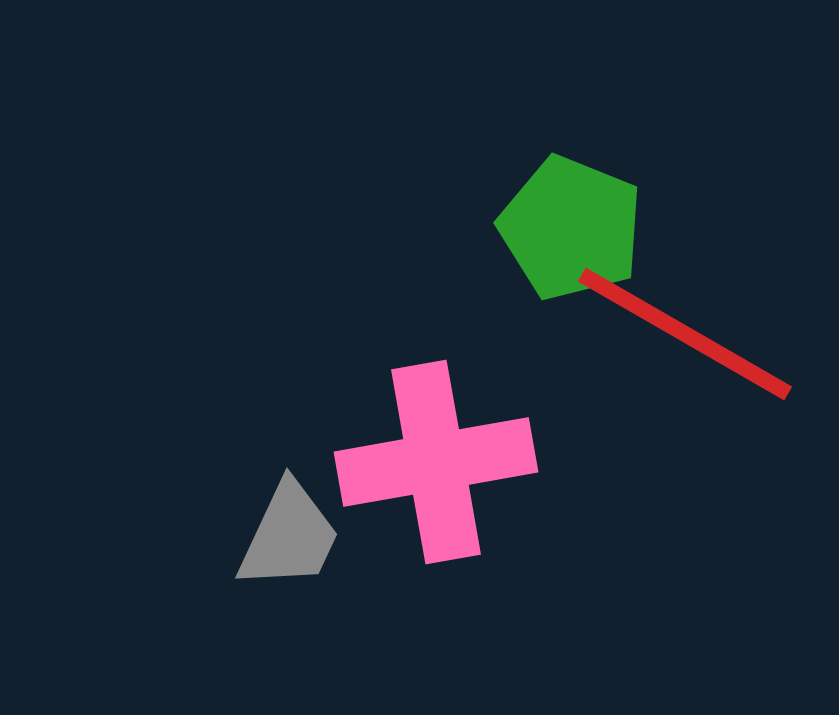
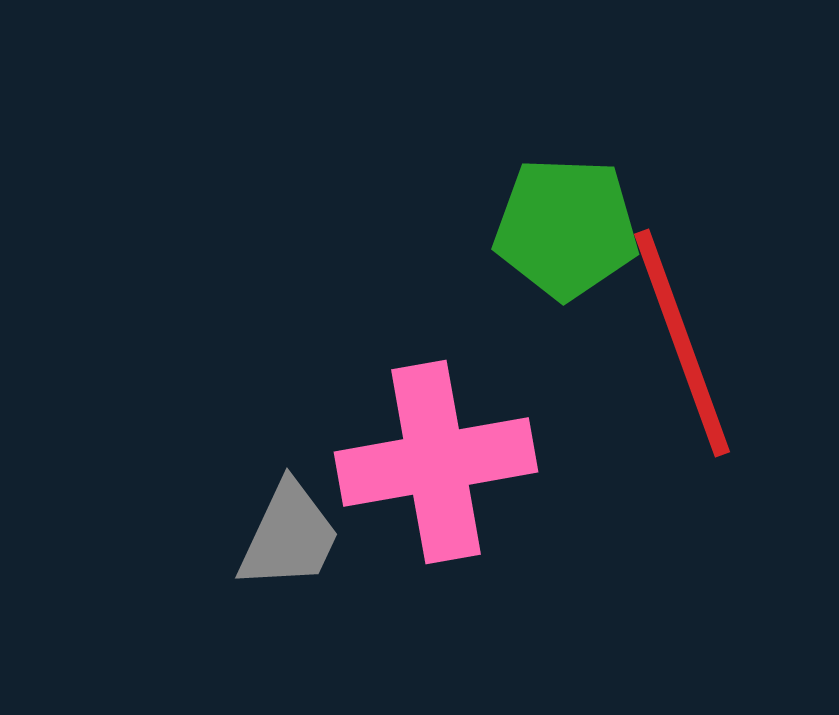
green pentagon: moved 5 px left; rotated 20 degrees counterclockwise
red line: moved 3 px left, 9 px down; rotated 40 degrees clockwise
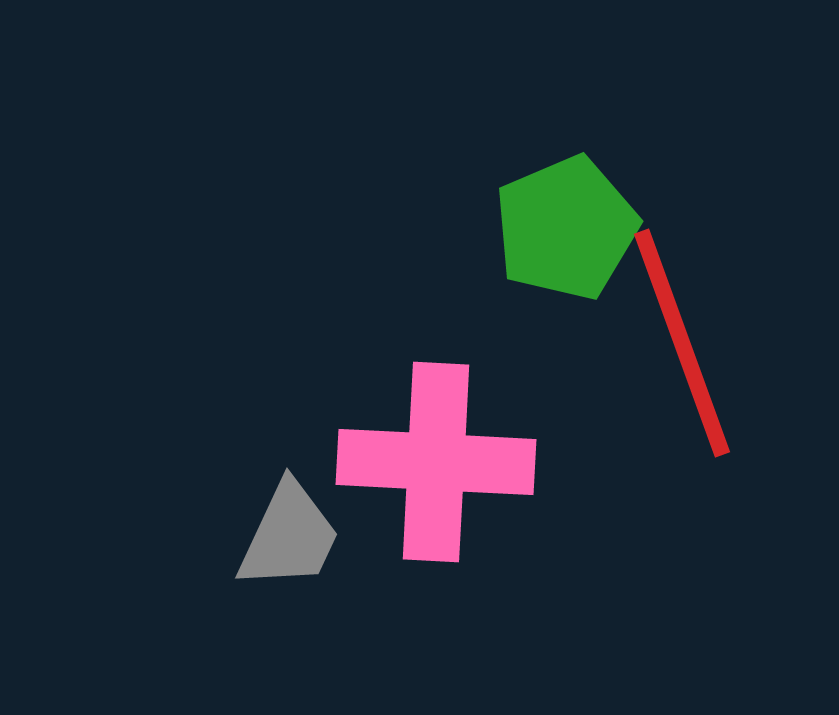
green pentagon: rotated 25 degrees counterclockwise
pink cross: rotated 13 degrees clockwise
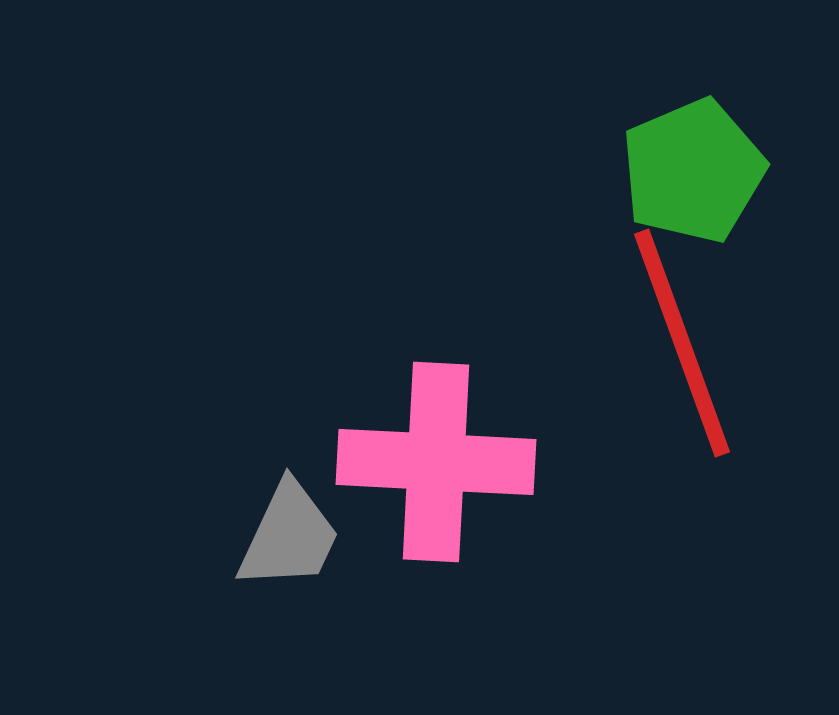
green pentagon: moved 127 px right, 57 px up
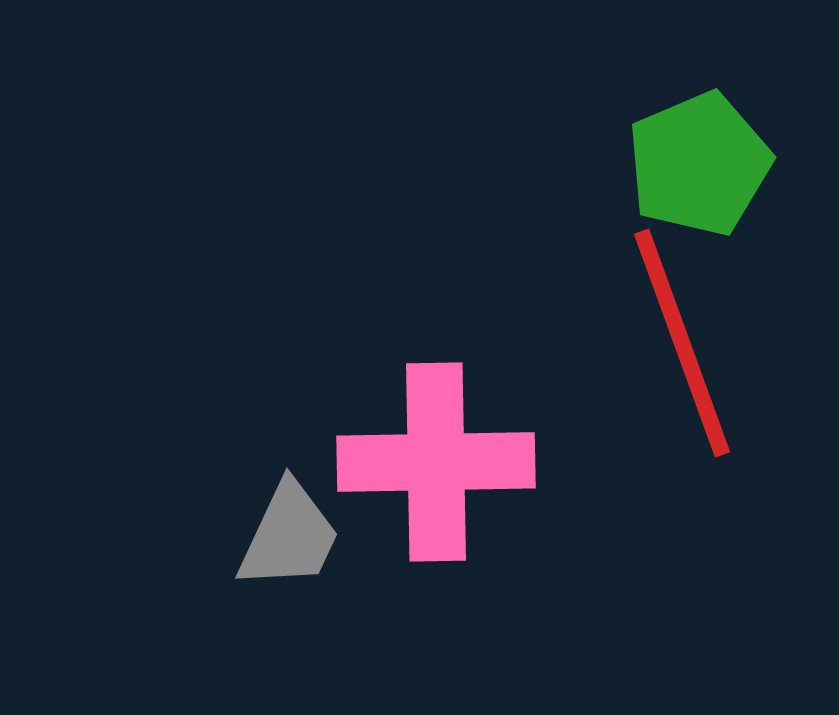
green pentagon: moved 6 px right, 7 px up
pink cross: rotated 4 degrees counterclockwise
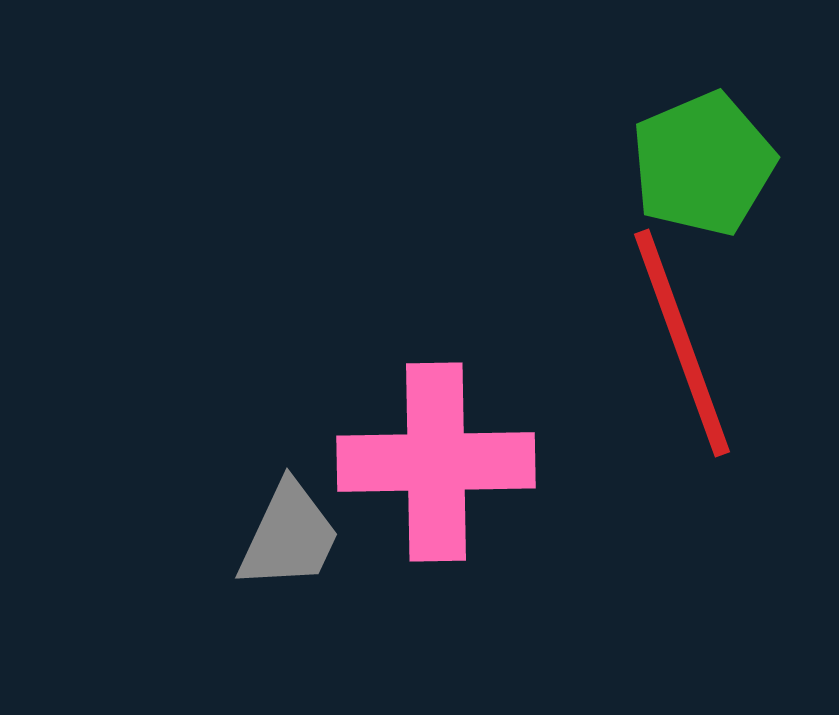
green pentagon: moved 4 px right
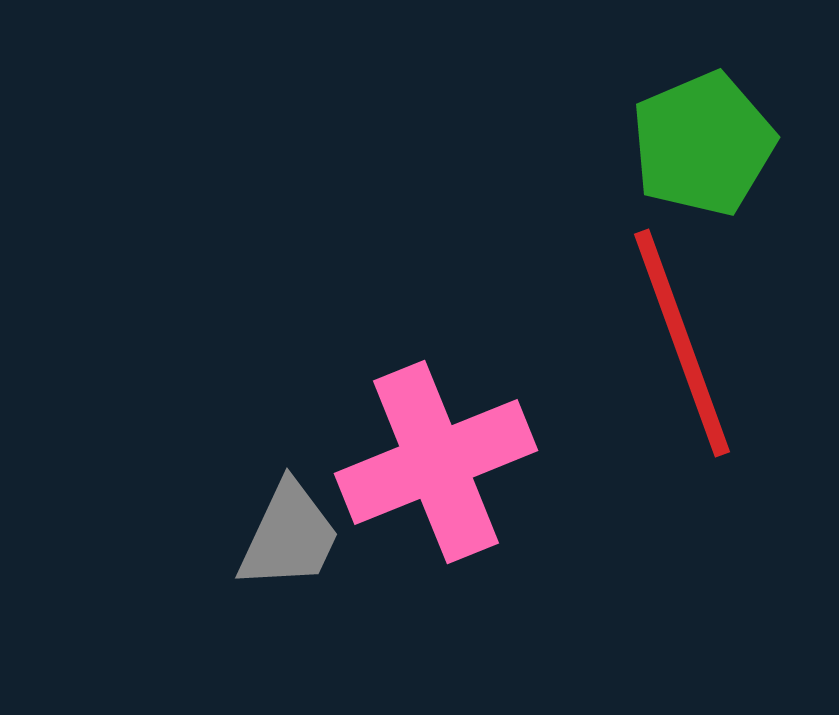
green pentagon: moved 20 px up
pink cross: rotated 21 degrees counterclockwise
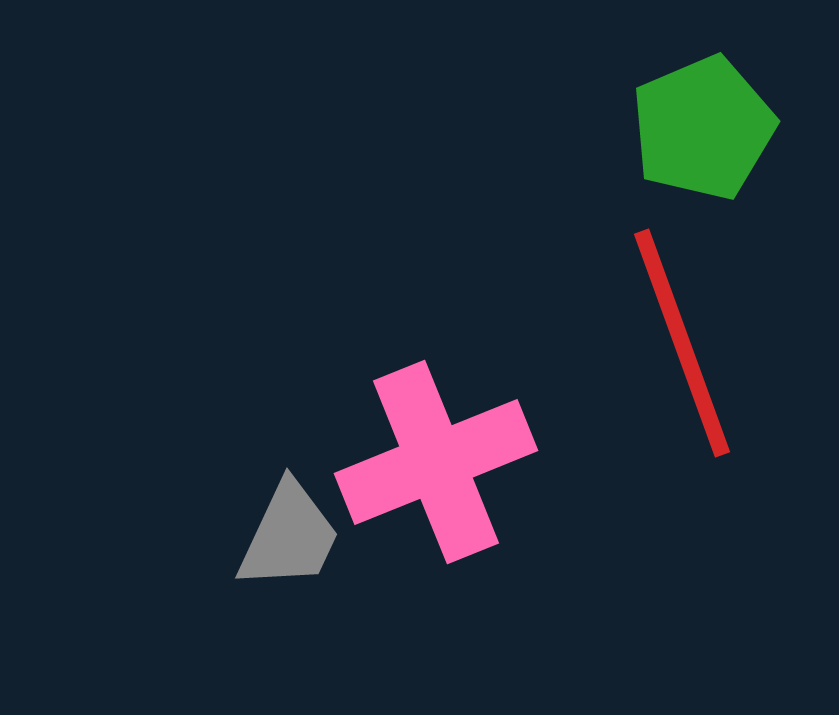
green pentagon: moved 16 px up
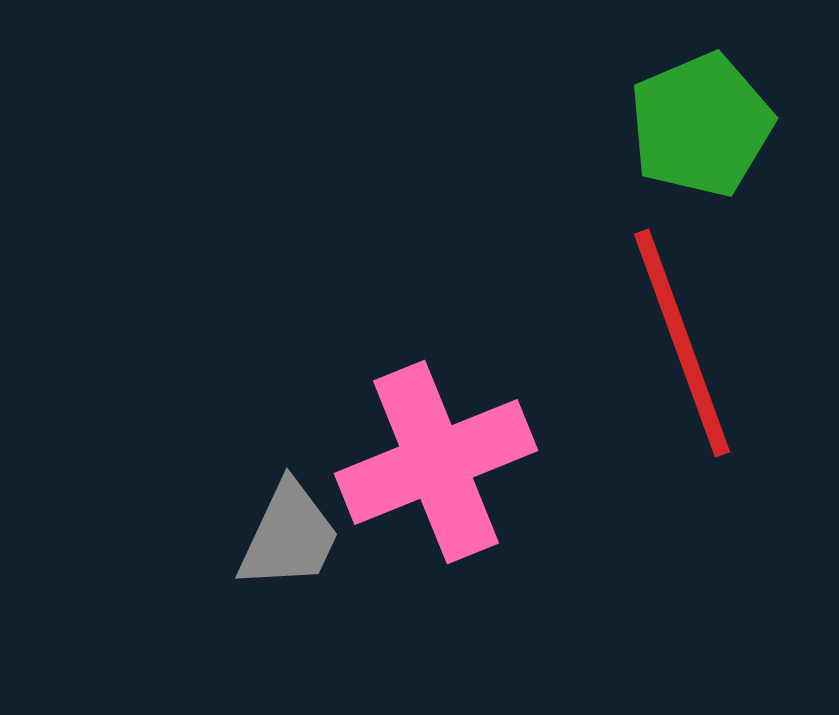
green pentagon: moved 2 px left, 3 px up
